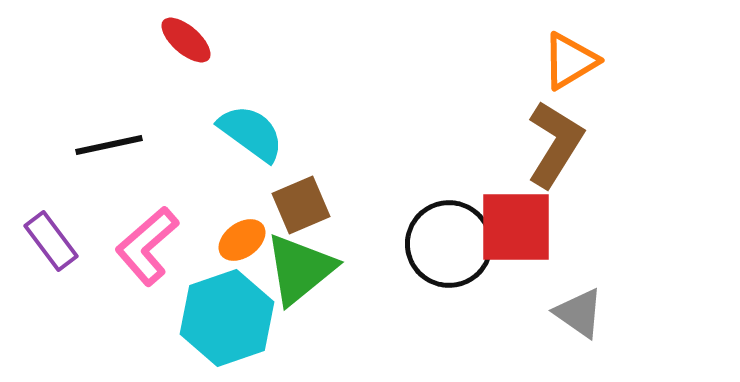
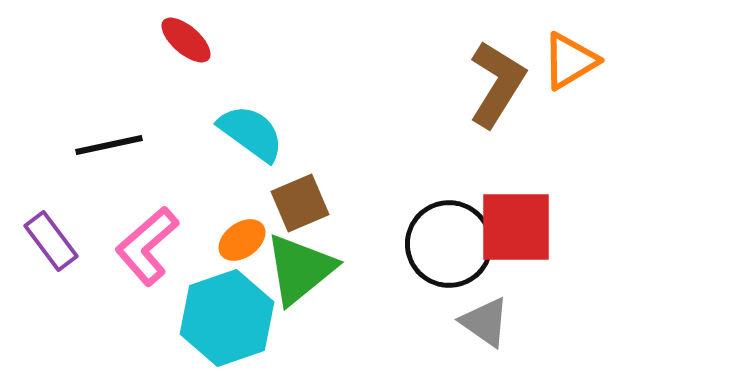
brown L-shape: moved 58 px left, 60 px up
brown square: moved 1 px left, 2 px up
gray triangle: moved 94 px left, 9 px down
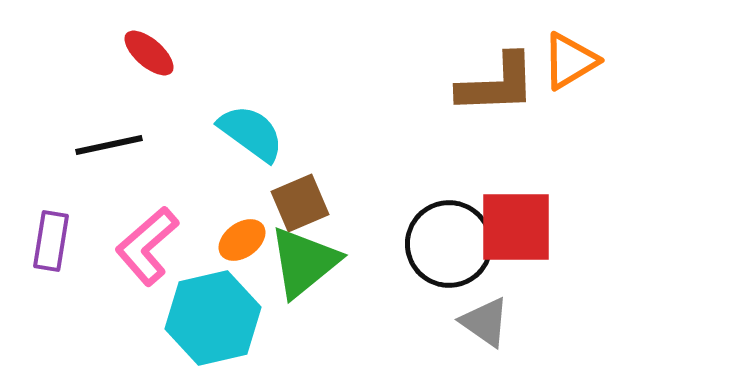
red ellipse: moved 37 px left, 13 px down
brown L-shape: rotated 56 degrees clockwise
purple rectangle: rotated 46 degrees clockwise
green triangle: moved 4 px right, 7 px up
cyan hexagon: moved 14 px left; rotated 6 degrees clockwise
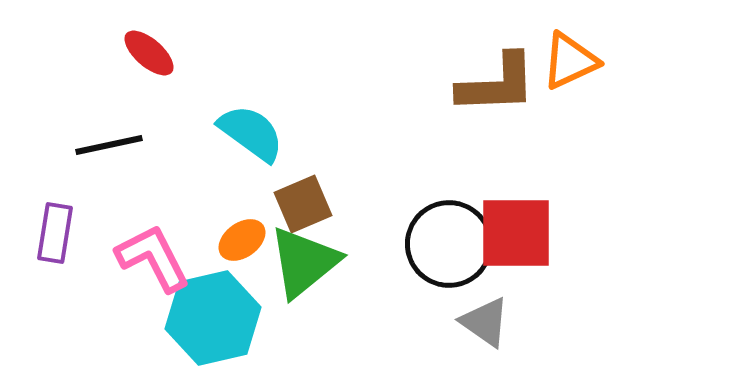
orange triangle: rotated 6 degrees clockwise
brown square: moved 3 px right, 1 px down
red square: moved 6 px down
purple rectangle: moved 4 px right, 8 px up
pink L-shape: moved 6 px right, 12 px down; rotated 104 degrees clockwise
